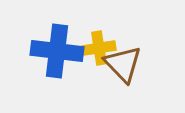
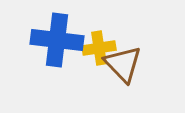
blue cross: moved 11 px up
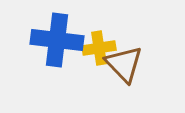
brown triangle: moved 1 px right
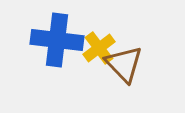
yellow cross: rotated 28 degrees counterclockwise
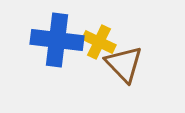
yellow cross: moved 6 px up; rotated 28 degrees counterclockwise
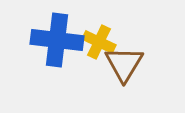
brown triangle: rotated 15 degrees clockwise
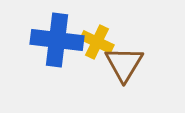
yellow cross: moved 2 px left
